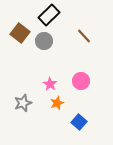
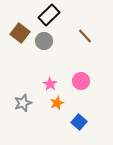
brown line: moved 1 px right
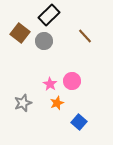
pink circle: moved 9 px left
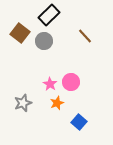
pink circle: moved 1 px left, 1 px down
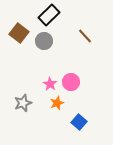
brown square: moved 1 px left
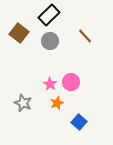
gray circle: moved 6 px right
gray star: rotated 30 degrees counterclockwise
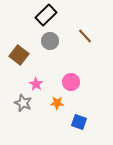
black rectangle: moved 3 px left
brown square: moved 22 px down
pink star: moved 14 px left
orange star: rotated 24 degrees clockwise
blue square: rotated 21 degrees counterclockwise
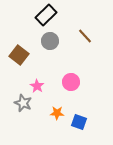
pink star: moved 1 px right, 2 px down
orange star: moved 10 px down
